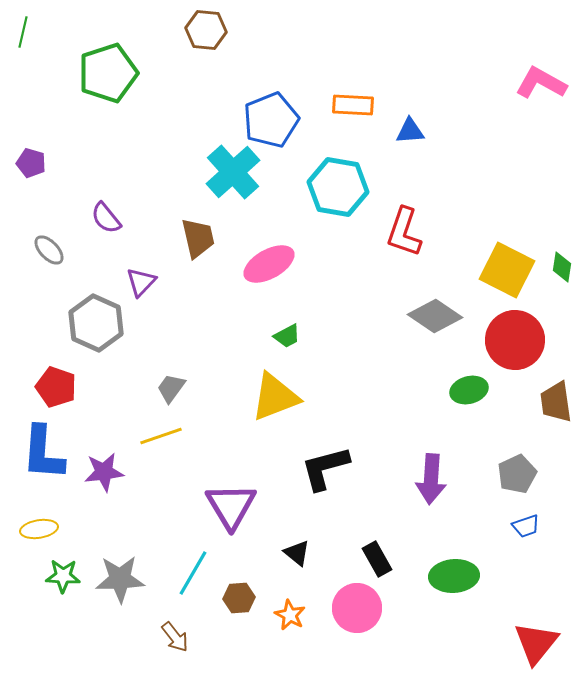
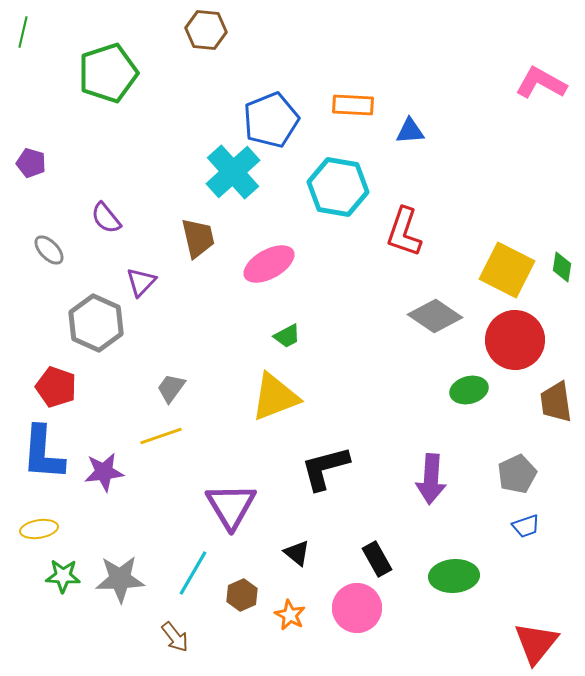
brown hexagon at (239, 598): moved 3 px right, 3 px up; rotated 20 degrees counterclockwise
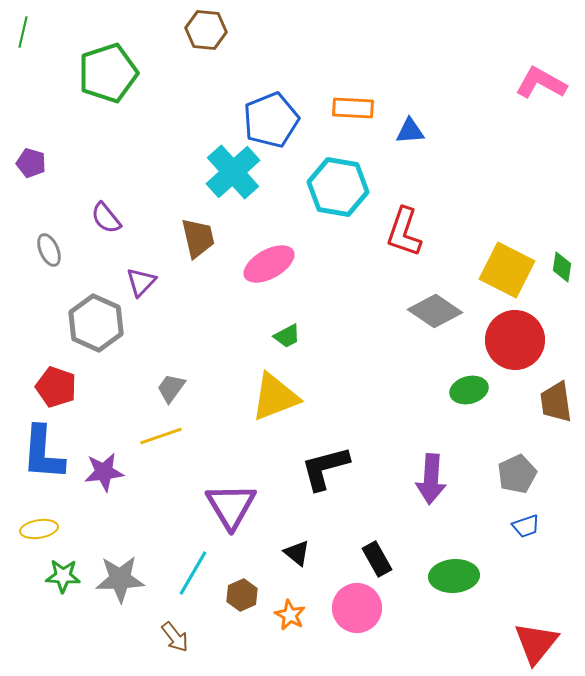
orange rectangle at (353, 105): moved 3 px down
gray ellipse at (49, 250): rotated 20 degrees clockwise
gray diamond at (435, 316): moved 5 px up
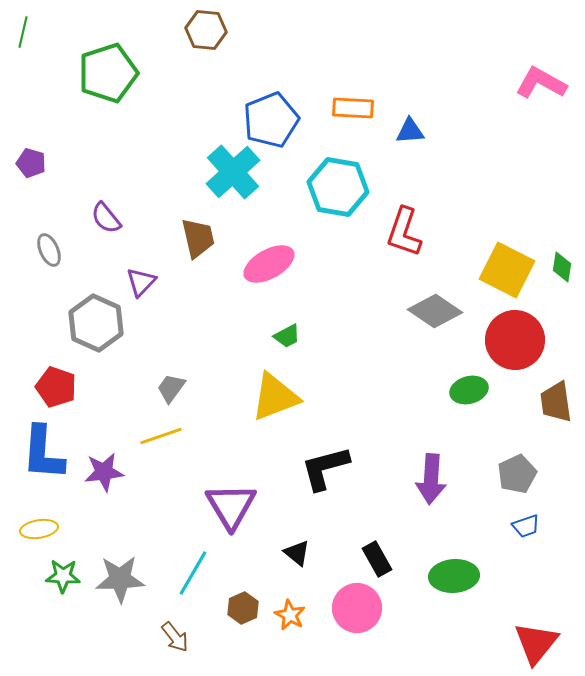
brown hexagon at (242, 595): moved 1 px right, 13 px down
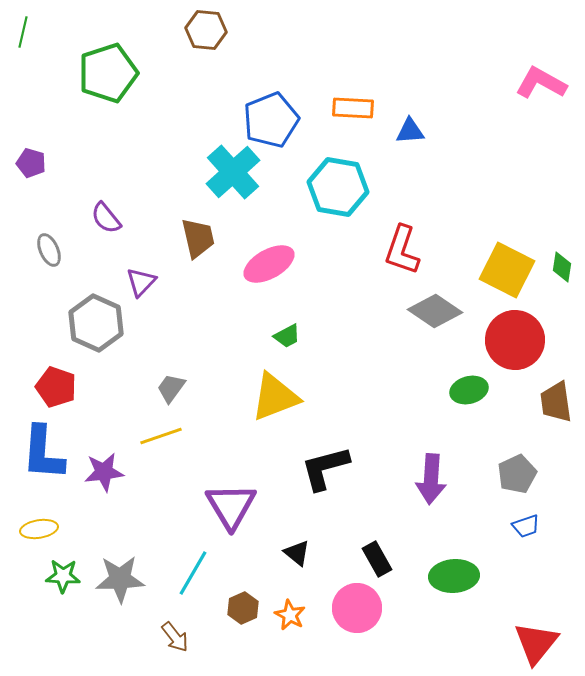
red L-shape at (404, 232): moved 2 px left, 18 px down
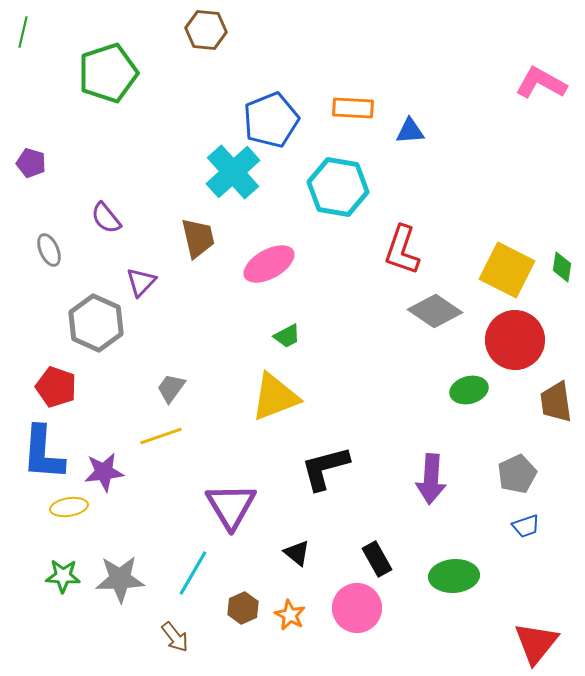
yellow ellipse at (39, 529): moved 30 px right, 22 px up
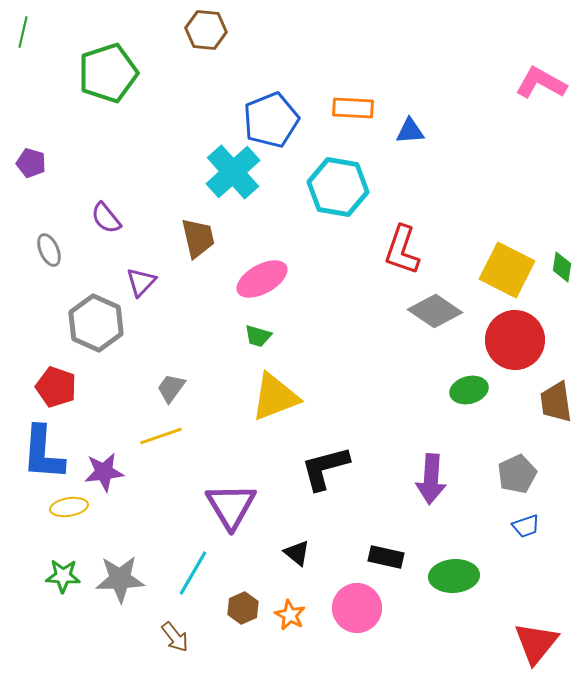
pink ellipse at (269, 264): moved 7 px left, 15 px down
green trapezoid at (287, 336): moved 29 px left; rotated 44 degrees clockwise
black rectangle at (377, 559): moved 9 px right, 2 px up; rotated 48 degrees counterclockwise
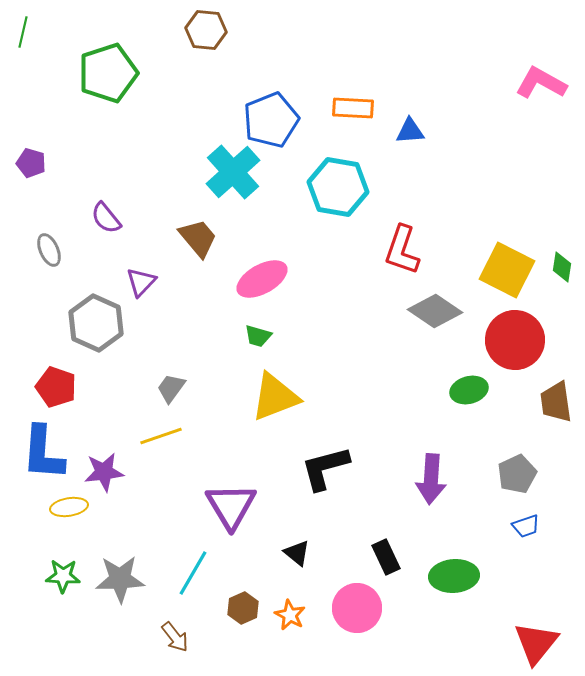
brown trapezoid at (198, 238): rotated 27 degrees counterclockwise
black rectangle at (386, 557): rotated 52 degrees clockwise
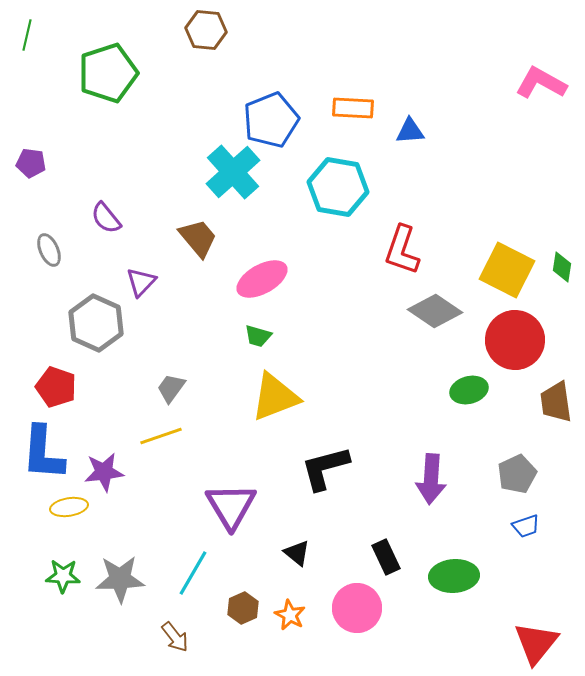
green line at (23, 32): moved 4 px right, 3 px down
purple pentagon at (31, 163): rotated 8 degrees counterclockwise
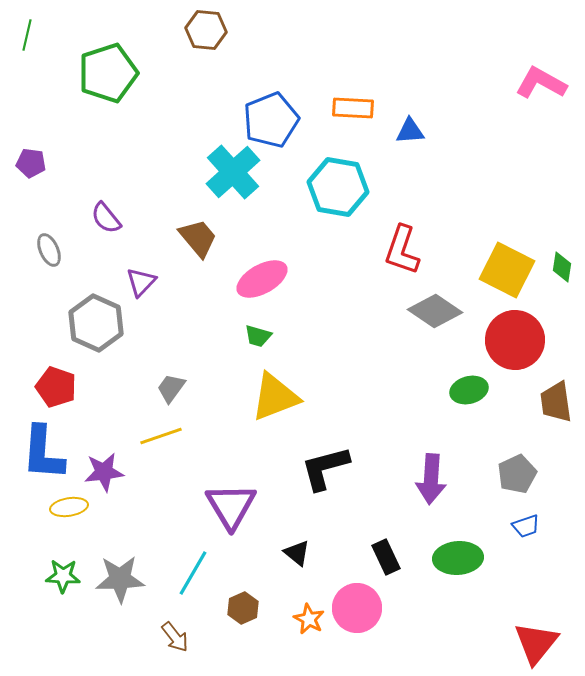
green ellipse at (454, 576): moved 4 px right, 18 px up
orange star at (290, 615): moved 19 px right, 4 px down
